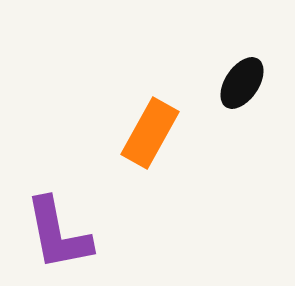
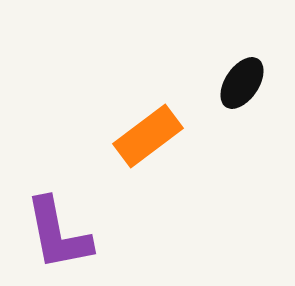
orange rectangle: moved 2 px left, 3 px down; rotated 24 degrees clockwise
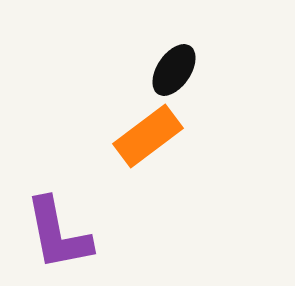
black ellipse: moved 68 px left, 13 px up
